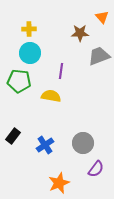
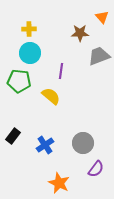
yellow semicircle: rotated 30 degrees clockwise
orange star: rotated 25 degrees counterclockwise
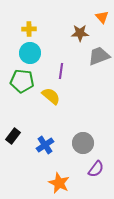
green pentagon: moved 3 px right
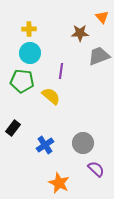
black rectangle: moved 8 px up
purple semicircle: rotated 84 degrees counterclockwise
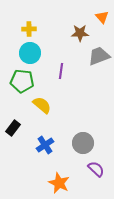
yellow semicircle: moved 9 px left, 9 px down
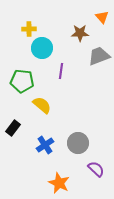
cyan circle: moved 12 px right, 5 px up
gray circle: moved 5 px left
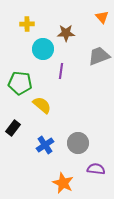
yellow cross: moved 2 px left, 5 px up
brown star: moved 14 px left
cyan circle: moved 1 px right, 1 px down
green pentagon: moved 2 px left, 2 px down
purple semicircle: rotated 36 degrees counterclockwise
orange star: moved 4 px right
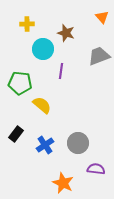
brown star: rotated 18 degrees clockwise
black rectangle: moved 3 px right, 6 px down
